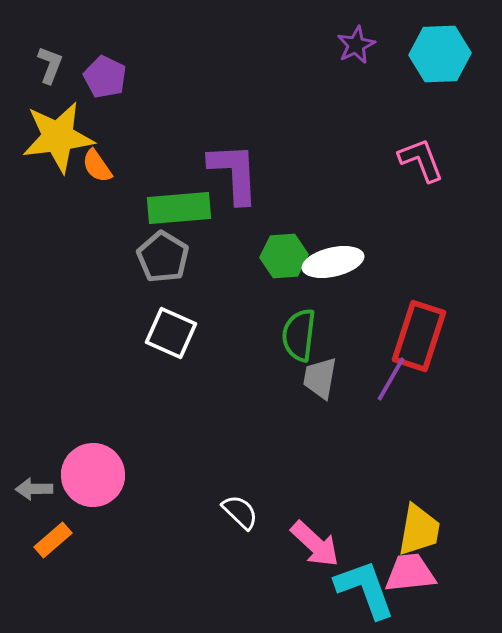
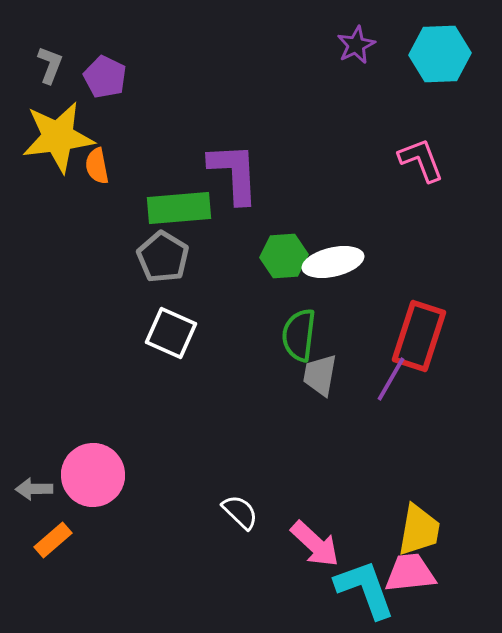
orange semicircle: rotated 24 degrees clockwise
gray trapezoid: moved 3 px up
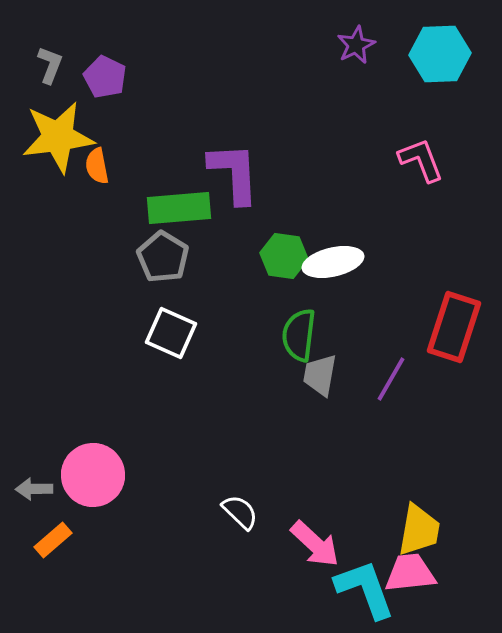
green hexagon: rotated 12 degrees clockwise
red rectangle: moved 35 px right, 9 px up
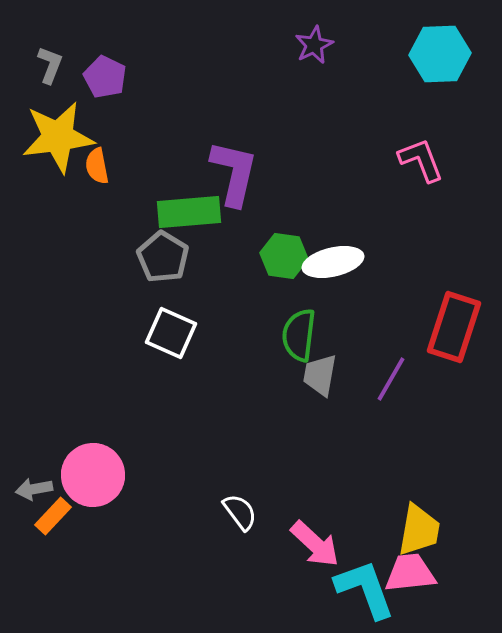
purple star: moved 42 px left
purple L-shape: rotated 16 degrees clockwise
green rectangle: moved 10 px right, 4 px down
gray arrow: rotated 9 degrees counterclockwise
white semicircle: rotated 9 degrees clockwise
orange rectangle: moved 24 px up; rotated 6 degrees counterclockwise
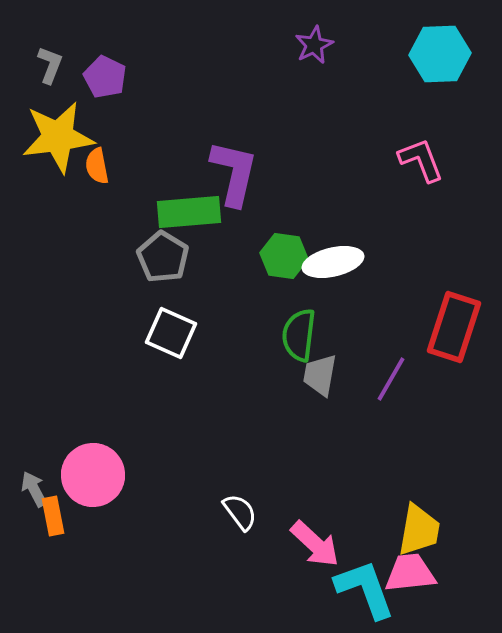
gray arrow: rotated 72 degrees clockwise
orange rectangle: rotated 54 degrees counterclockwise
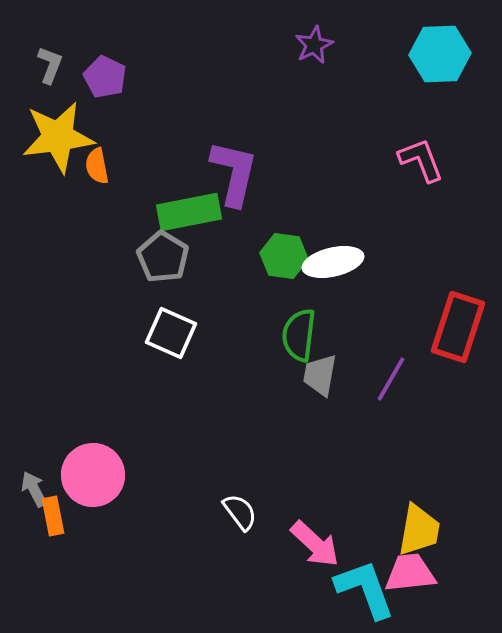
green rectangle: rotated 6 degrees counterclockwise
red rectangle: moved 4 px right
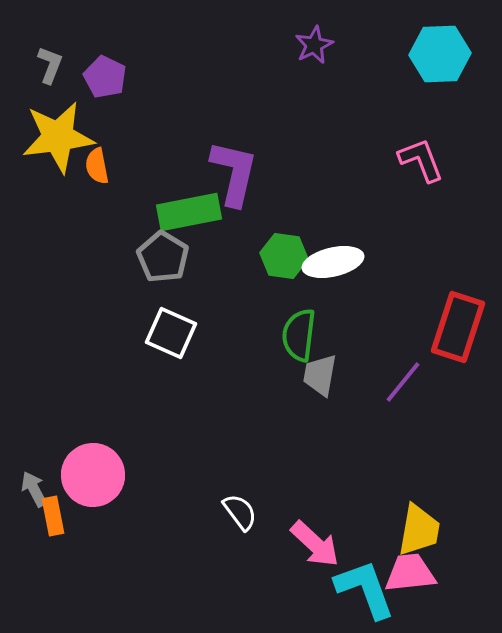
purple line: moved 12 px right, 3 px down; rotated 9 degrees clockwise
